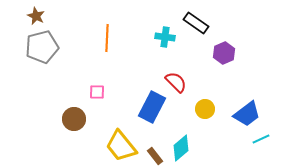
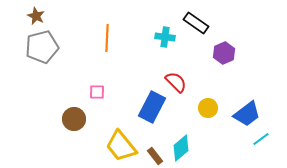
yellow circle: moved 3 px right, 1 px up
cyan line: rotated 12 degrees counterclockwise
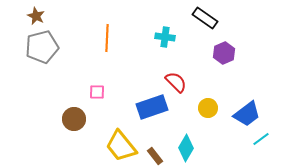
black rectangle: moved 9 px right, 5 px up
blue rectangle: rotated 44 degrees clockwise
cyan diamond: moved 5 px right; rotated 20 degrees counterclockwise
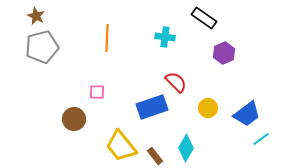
black rectangle: moved 1 px left
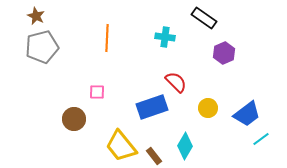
cyan diamond: moved 1 px left, 2 px up
brown rectangle: moved 1 px left
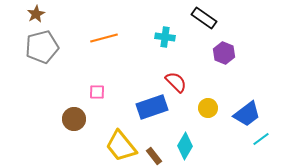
brown star: moved 2 px up; rotated 18 degrees clockwise
orange line: moved 3 px left; rotated 72 degrees clockwise
purple hexagon: rotated 15 degrees counterclockwise
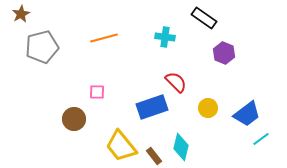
brown star: moved 15 px left
cyan diamond: moved 4 px left, 1 px down; rotated 16 degrees counterclockwise
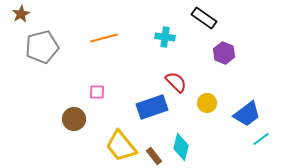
yellow circle: moved 1 px left, 5 px up
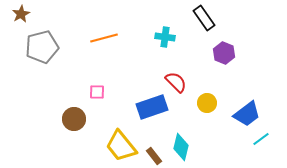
black rectangle: rotated 20 degrees clockwise
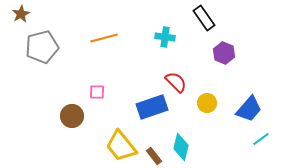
blue trapezoid: moved 2 px right, 5 px up; rotated 12 degrees counterclockwise
brown circle: moved 2 px left, 3 px up
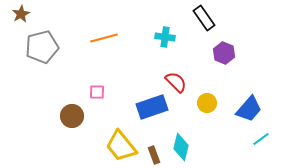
brown rectangle: moved 1 px up; rotated 18 degrees clockwise
